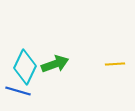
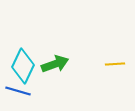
cyan diamond: moved 2 px left, 1 px up
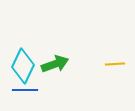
blue line: moved 7 px right, 1 px up; rotated 15 degrees counterclockwise
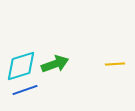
cyan diamond: moved 2 px left; rotated 48 degrees clockwise
blue line: rotated 20 degrees counterclockwise
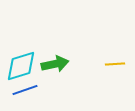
green arrow: rotated 8 degrees clockwise
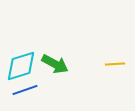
green arrow: rotated 40 degrees clockwise
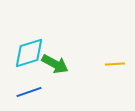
cyan diamond: moved 8 px right, 13 px up
blue line: moved 4 px right, 2 px down
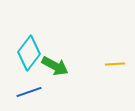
cyan diamond: rotated 36 degrees counterclockwise
green arrow: moved 2 px down
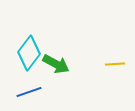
green arrow: moved 1 px right, 2 px up
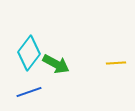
yellow line: moved 1 px right, 1 px up
